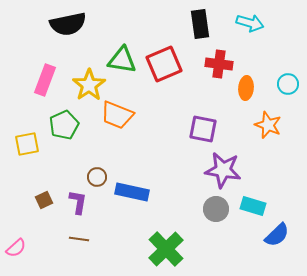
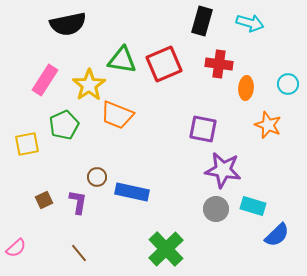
black rectangle: moved 2 px right, 3 px up; rotated 24 degrees clockwise
pink rectangle: rotated 12 degrees clockwise
brown line: moved 14 px down; rotated 42 degrees clockwise
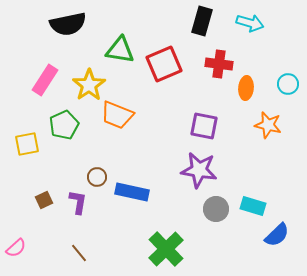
green triangle: moved 2 px left, 10 px up
orange star: rotated 8 degrees counterclockwise
purple square: moved 1 px right, 3 px up
purple star: moved 24 px left
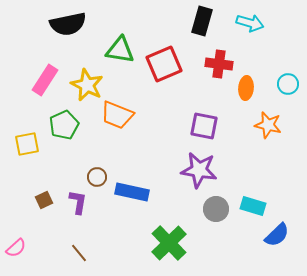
yellow star: moved 2 px left; rotated 12 degrees counterclockwise
green cross: moved 3 px right, 6 px up
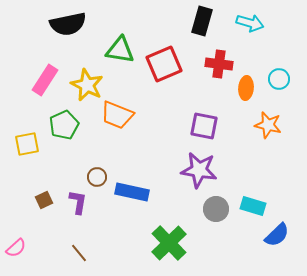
cyan circle: moved 9 px left, 5 px up
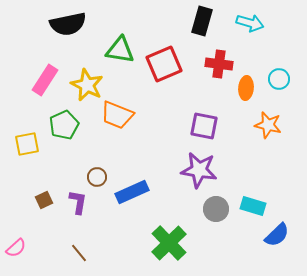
blue rectangle: rotated 36 degrees counterclockwise
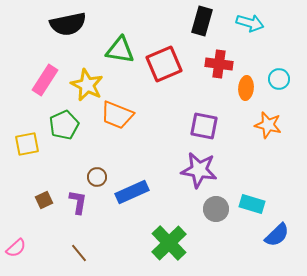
cyan rectangle: moved 1 px left, 2 px up
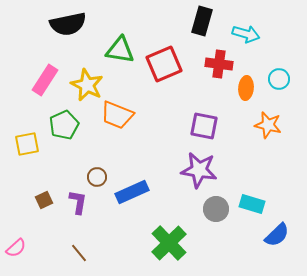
cyan arrow: moved 4 px left, 11 px down
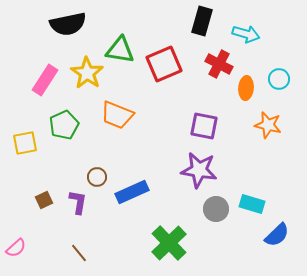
red cross: rotated 20 degrees clockwise
yellow star: moved 12 px up; rotated 8 degrees clockwise
yellow square: moved 2 px left, 1 px up
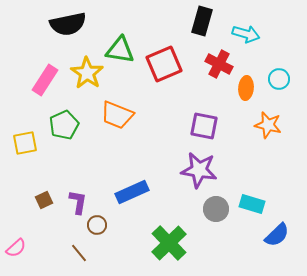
brown circle: moved 48 px down
